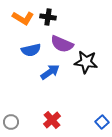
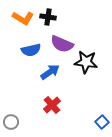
red cross: moved 15 px up
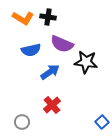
gray circle: moved 11 px right
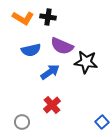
purple semicircle: moved 2 px down
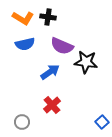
blue semicircle: moved 6 px left, 6 px up
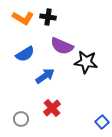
blue semicircle: moved 10 px down; rotated 18 degrees counterclockwise
blue arrow: moved 5 px left, 4 px down
red cross: moved 3 px down
gray circle: moved 1 px left, 3 px up
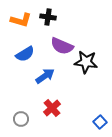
orange L-shape: moved 2 px left, 2 px down; rotated 15 degrees counterclockwise
blue square: moved 2 px left
